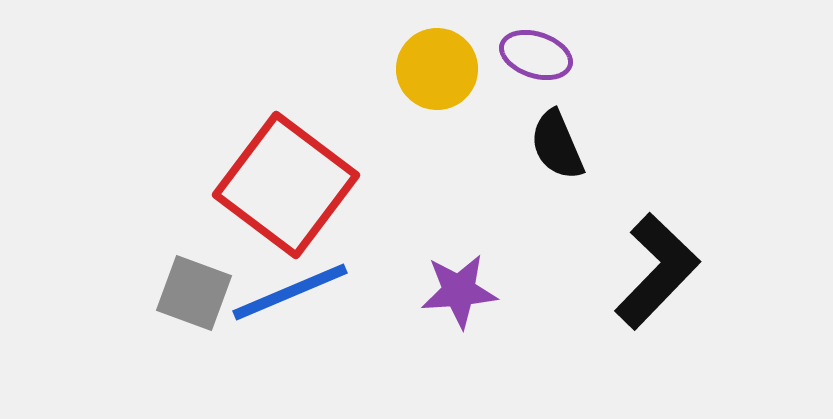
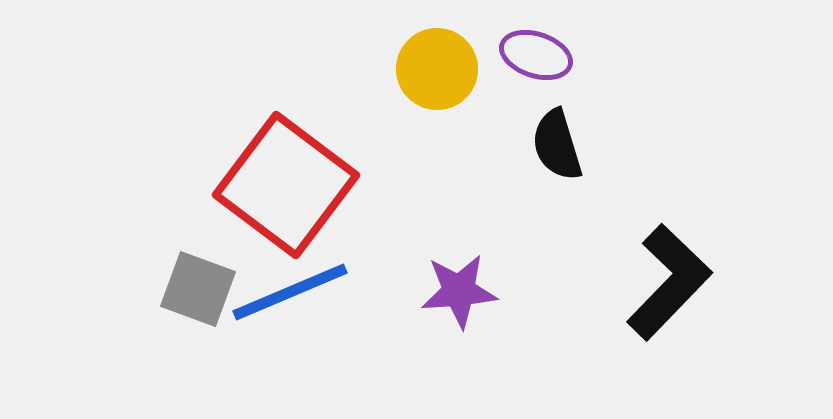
black semicircle: rotated 6 degrees clockwise
black L-shape: moved 12 px right, 11 px down
gray square: moved 4 px right, 4 px up
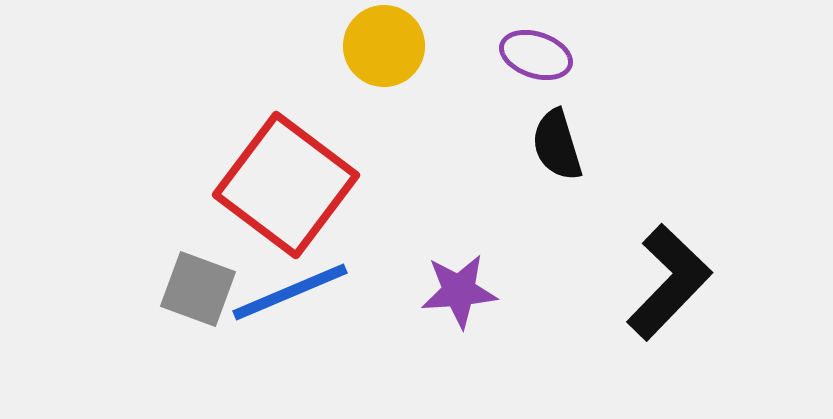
yellow circle: moved 53 px left, 23 px up
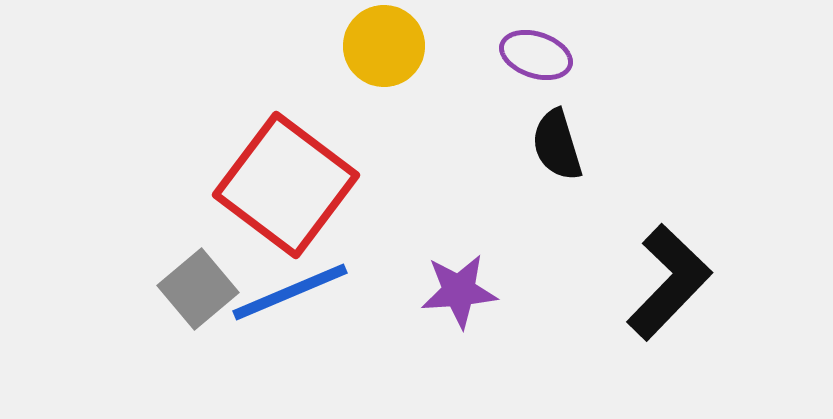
gray square: rotated 30 degrees clockwise
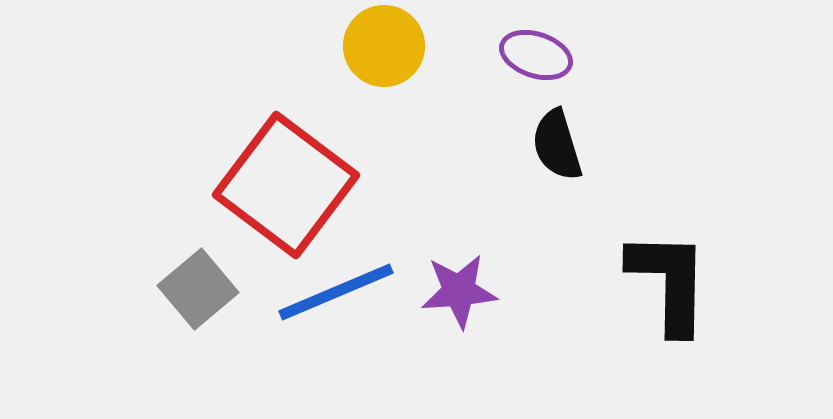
black L-shape: rotated 43 degrees counterclockwise
blue line: moved 46 px right
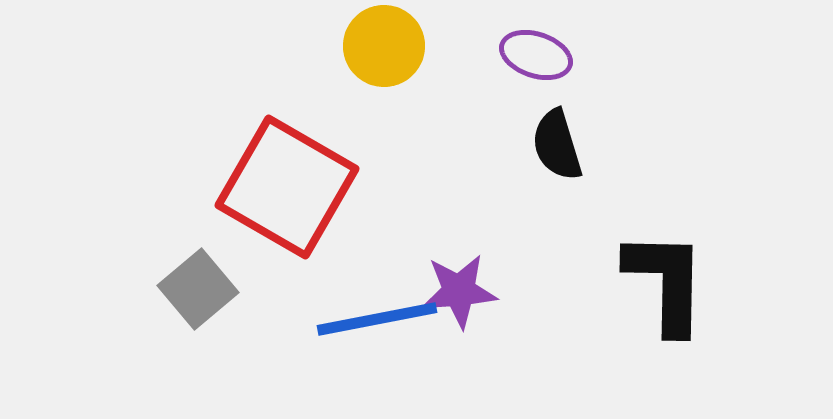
red square: moved 1 px right, 2 px down; rotated 7 degrees counterclockwise
black L-shape: moved 3 px left
blue line: moved 41 px right, 27 px down; rotated 12 degrees clockwise
